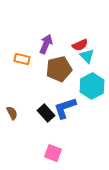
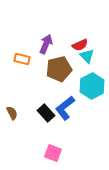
blue L-shape: rotated 20 degrees counterclockwise
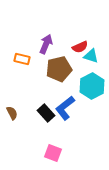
red semicircle: moved 2 px down
cyan triangle: moved 4 px right; rotated 28 degrees counterclockwise
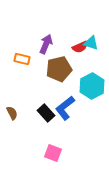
cyan triangle: moved 13 px up
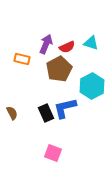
red semicircle: moved 13 px left
brown pentagon: rotated 15 degrees counterclockwise
blue L-shape: rotated 25 degrees clockwise
black rectangle: rotated 18 degrees clockwise
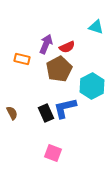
cyan triangle: moved 5 px right, 16 px up
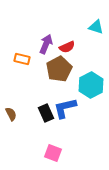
cyan hexagon: moved 1 px left, 1 px up
brown semicircle: moved 1 px left, 1 px down
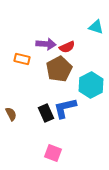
purple arrow: rotated 72 degrees clockwise
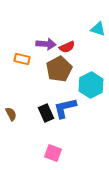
cyan triangle: moved 2 px right, 2 px down
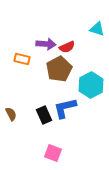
cyan triangle: moved 1 px left
black rectangle: moved 2 px left, 2 px down
